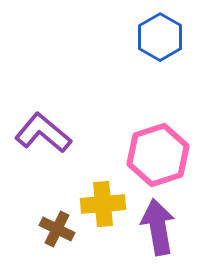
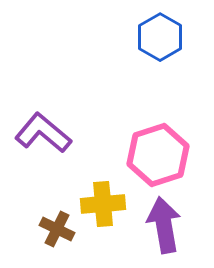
purple arrow: moved 6 px right, 2 px up
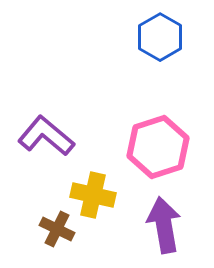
purple L-shape: moved 3 px right, 3 px down
pink hexagon: moved 8 px up
yellow cross: moved 10 px left, 9 px up; rotated 18 degrees clockwise
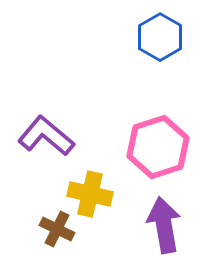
yellow cross: moved 3 px left, 1 px up
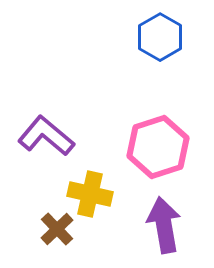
brown cross: rotated 20 degrees clockwise
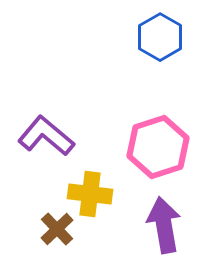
yellow cross: rotated 6 degrees counterclockwise
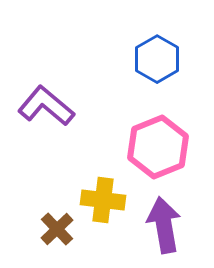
blue hexagon: moved 3 px left, 22 px down
purple L-shape: moved 30 px up
pink hexagon: rotated 4 degrees counterclockwise
yellow cross: moved 13 px right, 6 px down
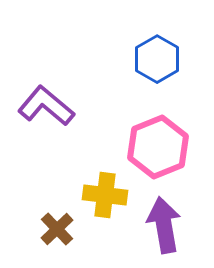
yellow cross: moved 2 px right, 5 px up
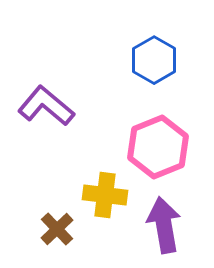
blue hexagon: moved 3 px left, 1 px down
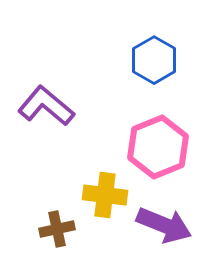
purple arrow: rotated 122 degrees clockwise
brown cross: rotated 32 degrees clockwise
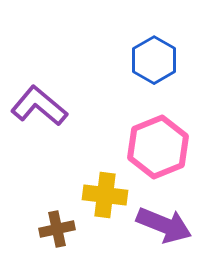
purple L-shape: moved 7 px left
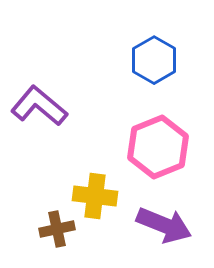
yellow cross: moved 10 px left, 1 px down
